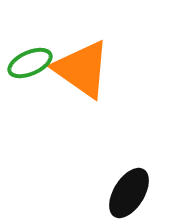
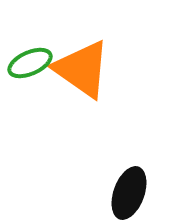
black ellipse: rotated 12 degrees counterclockwise
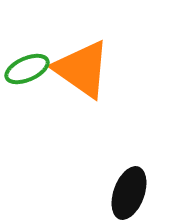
green ellipse: moved 3 px left, 6 px down
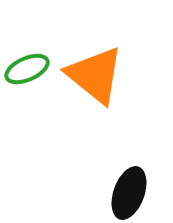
orange triangle: moved 13 px right, 6 px down; rotated 4 degrees clockwise
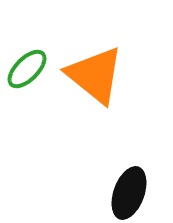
green ellipse: rotated 21 degrees counterclockwise
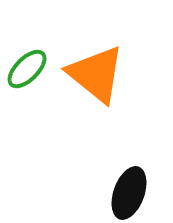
orange triangle: moved 1 px right, 1 px up
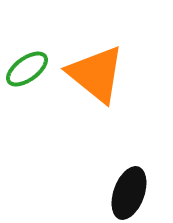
green ellipse: rotated 9 degrees clockwise
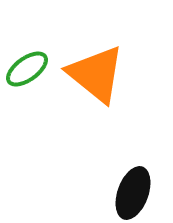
black ellipse: moved 4 px right
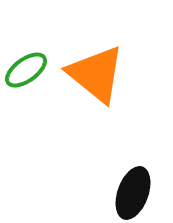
green ellipse: moved 1 px left, 1 px down
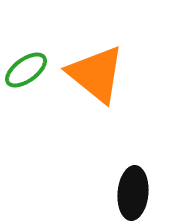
black ellipse: rotated 15 degrees counterclockwise
